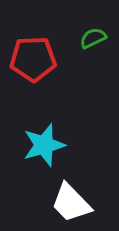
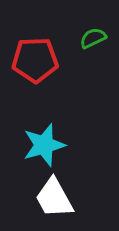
red pentagon: moved 2 px right, 1 px down
white trapezoid: moved 17 px left, 5 px up; rotated 15 degrees clockwise
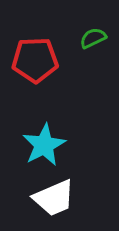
cyan star: rotated 12 degrees counterclockwise
white trapezoid: rotated 84 degrees counterclockwise
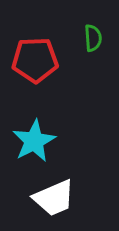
green semicircle: rotated 112 degrees clockwise
cyan star: moved 10 px left, 4 px up
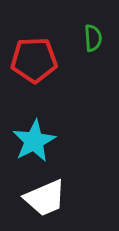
red pentagon: moved 1 px left
white trapezoid: moved 9 px left
